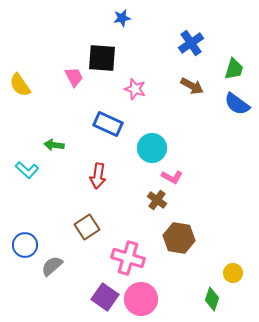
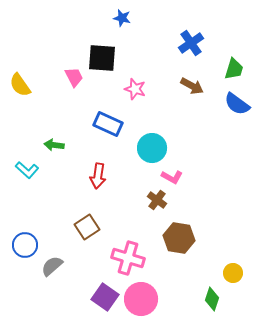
blue star: rotated 24 degrees clockwise
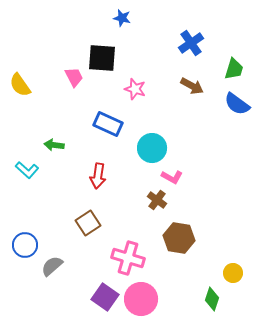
brown square: moved 1 px right, 4 px up
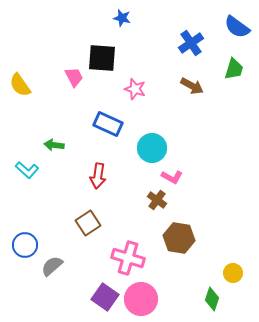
blue semicircle: moved 77 px up
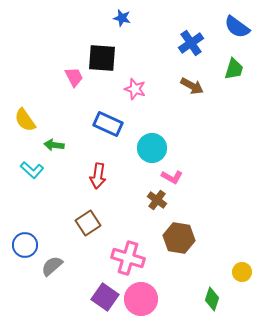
yellow semicircle: moved 5 px right, 35 px down
cyan L-shape: moved 5 px right
yellow circle: moved 9 px right, 1 px up
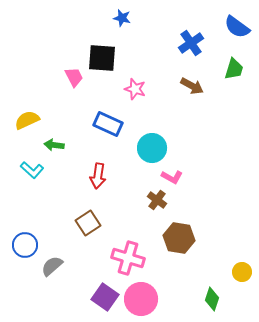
yellow semicircle: moved 2 px right; rotated 100 degrees clockwise
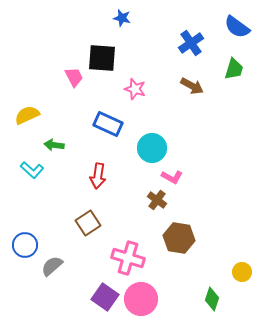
yellow semicircle: moved 5 px up
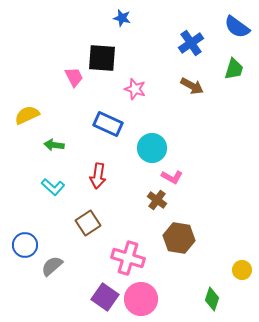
cyan L-shape: moved 21 px right, 17 px down
yellow circle: moved 2 px up
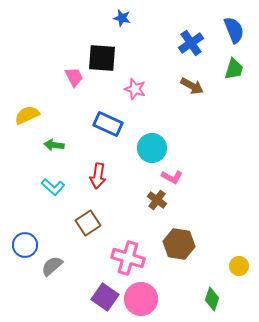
blue semicircle: moved 3 px left, 3 px down; rotated 148 degrees counterclockwise
brown hexagon: moved 6 px down
yellow circle: moved 3 px left, 4 px up
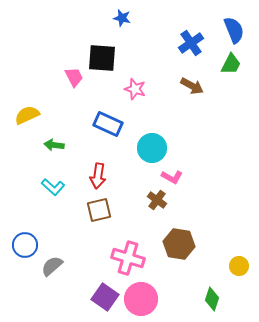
green trapezoid: moved 3 px left, 5 px up; rotated 10 degrees clockwise
brown square: moved 11 px right, 13 px up; rotated 20 degrees clockwise
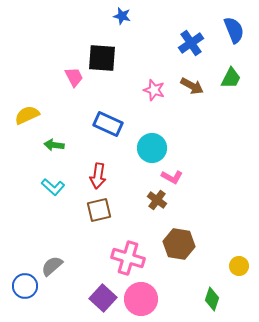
blue star: moved 2 px up
green trapezoid: moved 14 px down
pink star: moved 19 px right, 1 px down
blue circle: moved 41 px down
purple square: moved 2 px left, 1 px down; rotated 8 degrees clockwise
